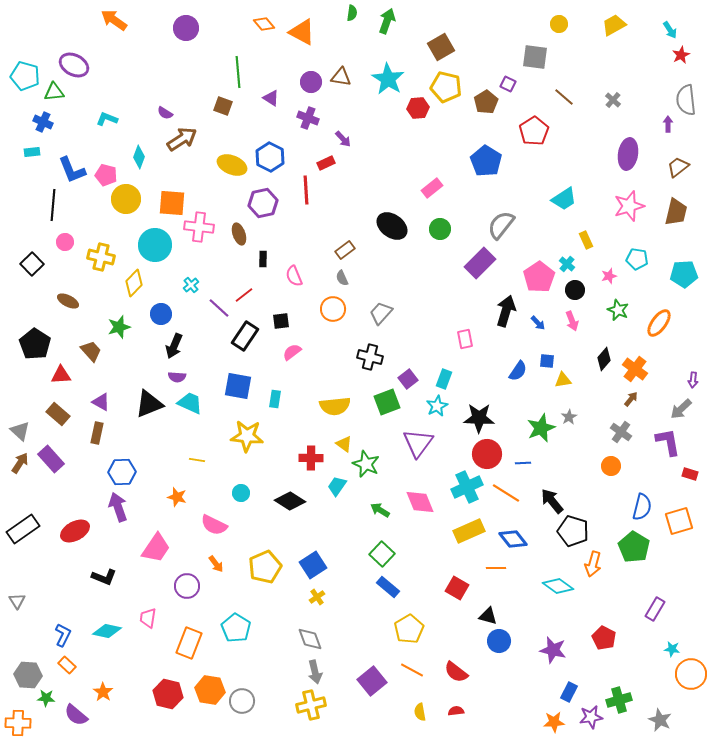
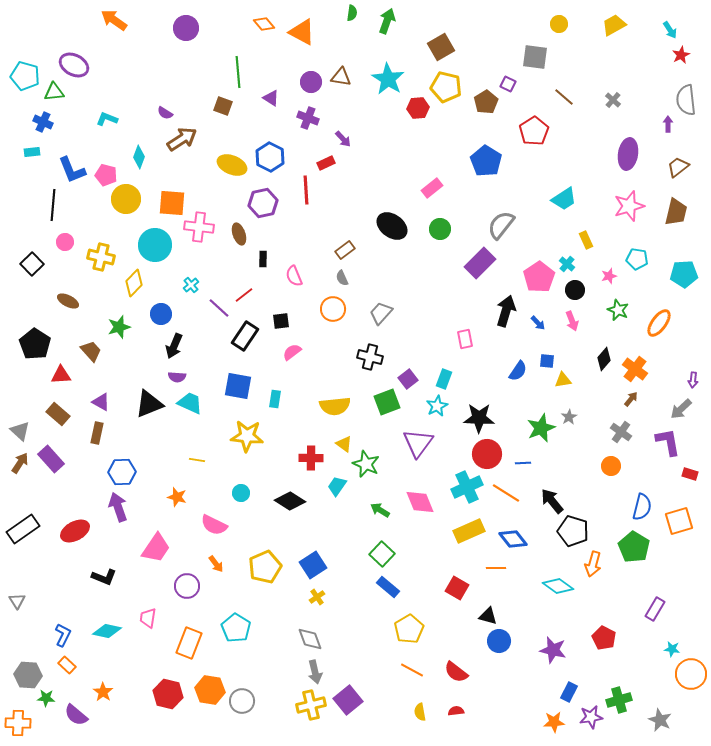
purple square at (372, 681): moved 24 px left, 19 px down
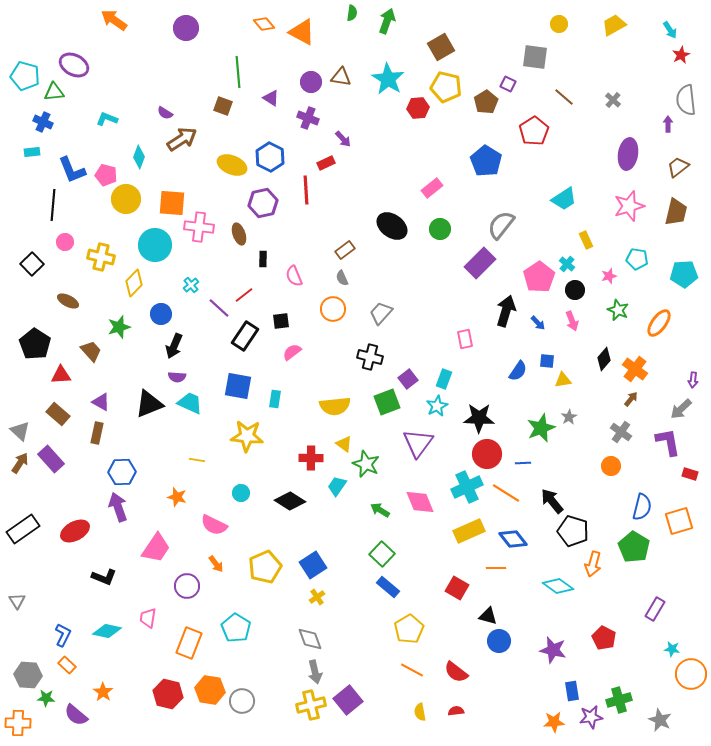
blue rectangle at (569, 692): moved 3 px right, 1 px up; rotated 36 degrees counterclockwise
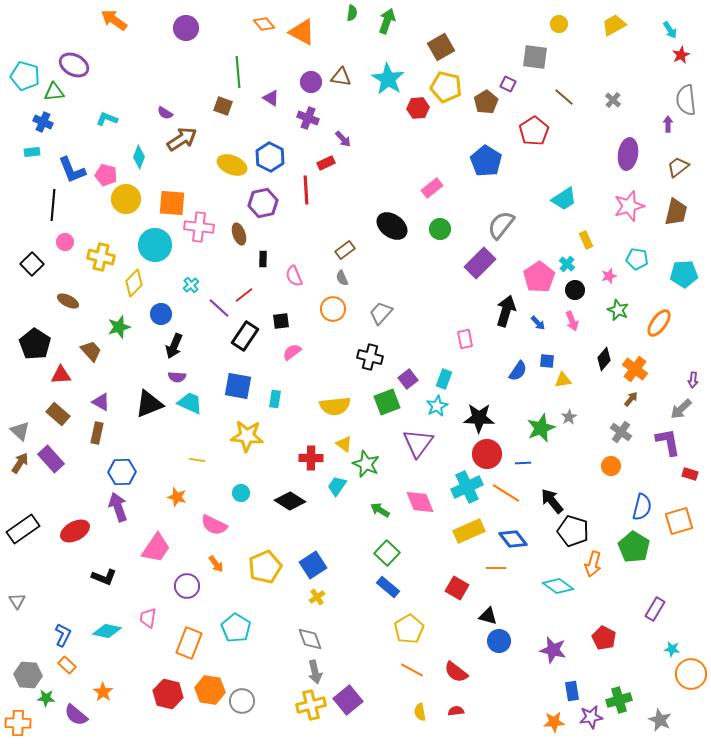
green square at (382, 554): moved 5 px right, 1 px up
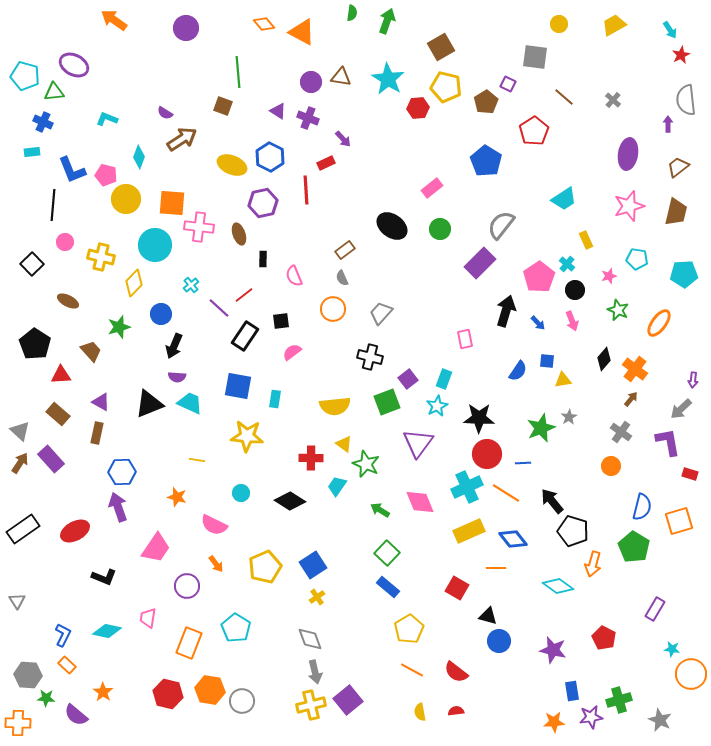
purple triangle at (271, 98): moved 7 px right, 13 px down
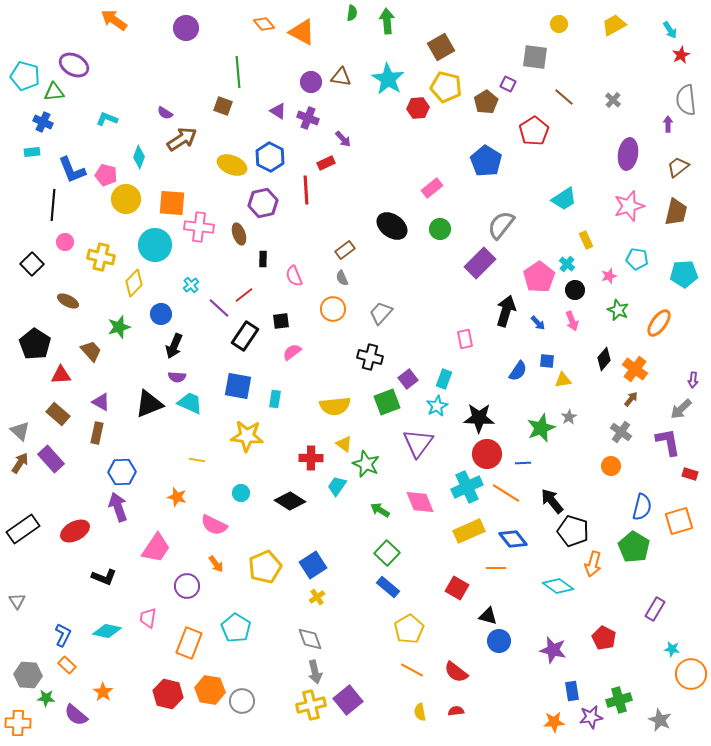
green arrow at (387, 21): rotated 25 degrees counterclockwise
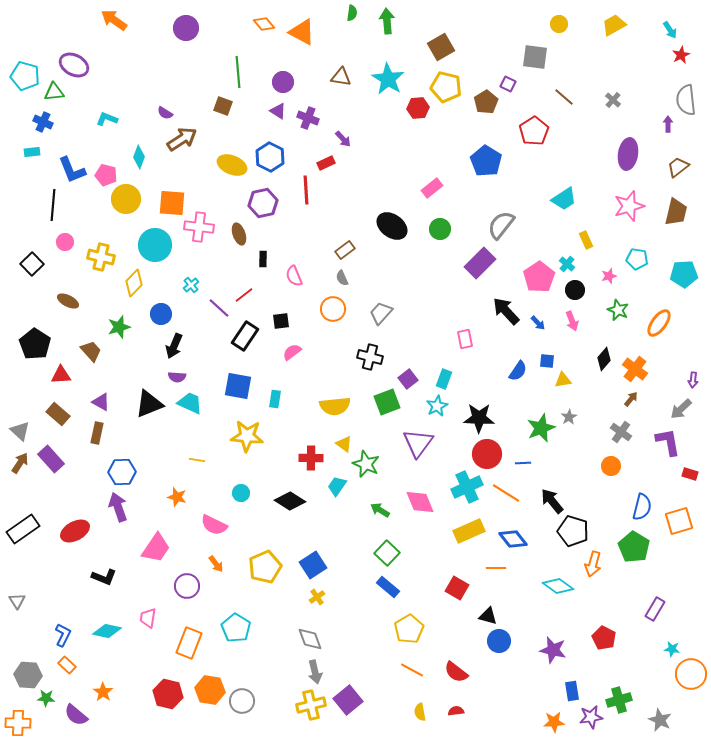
purple circle at (311, 82): moved 28 px left
black arrow at (506, 311): rotated 60 degrees counterclockwise
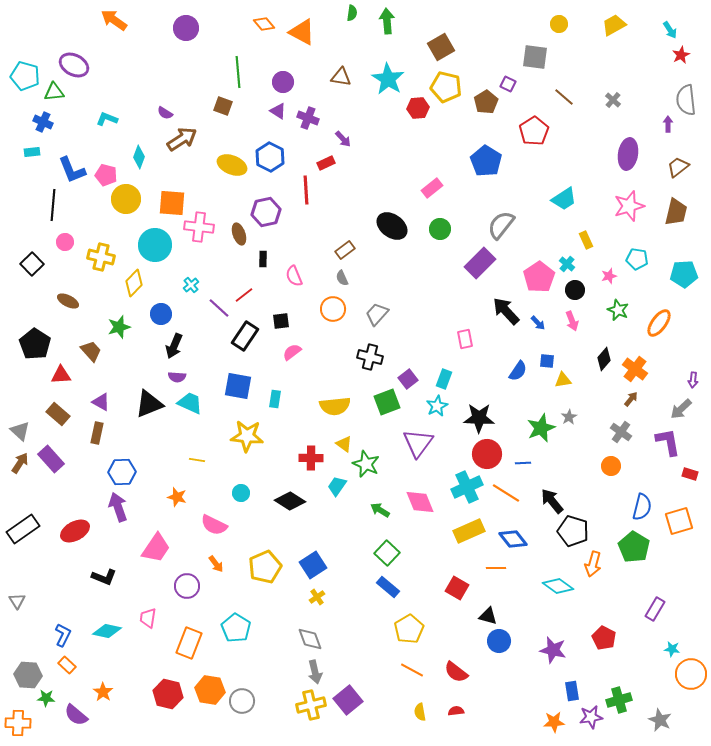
purple hexagon at (263, 203): moved 3 px right, 9 px down
gray trapezoid at (381, 313): moved 4 px left, 1 px down
